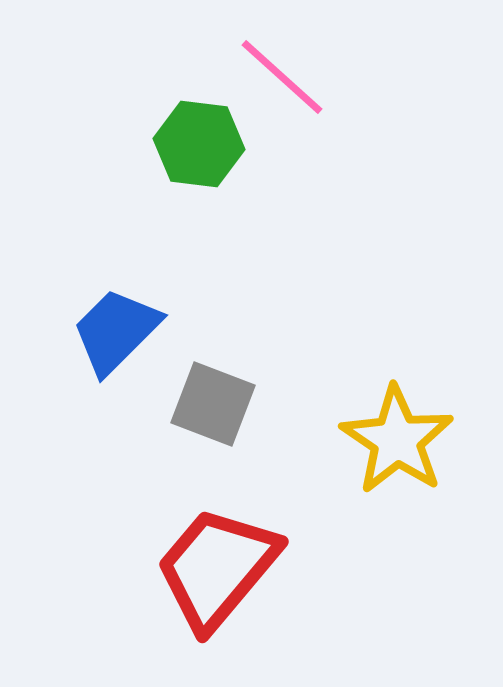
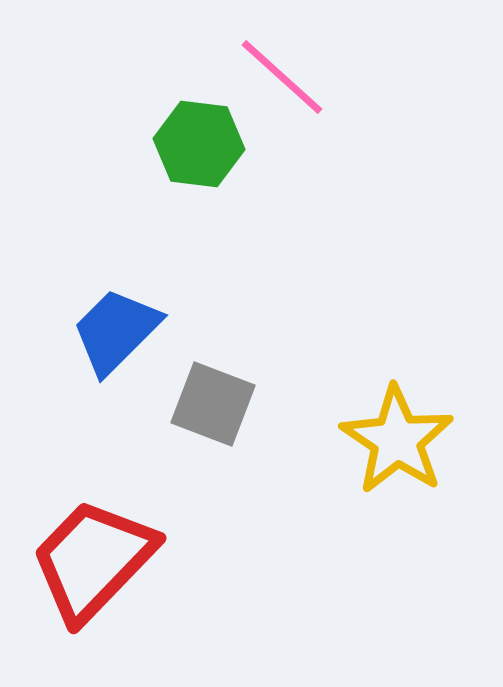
red trapezoid: moved 124 px left, 8 px up; rotated 4 degrees clockwise
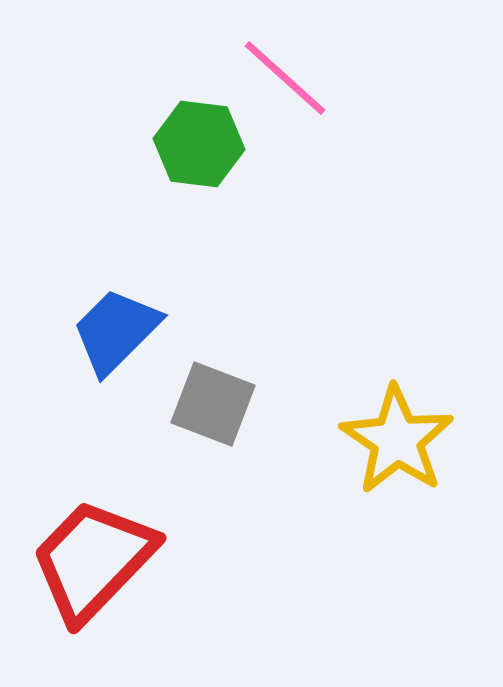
pink line: moved 3 px right, 1 px down
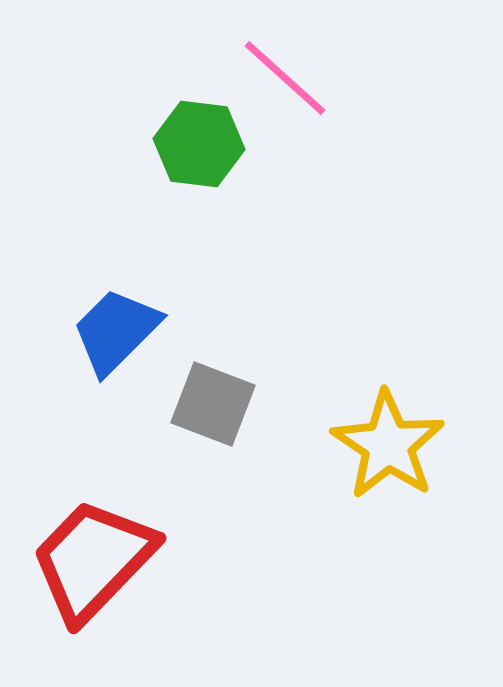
yellow star: moved 9 px left, 5 px down
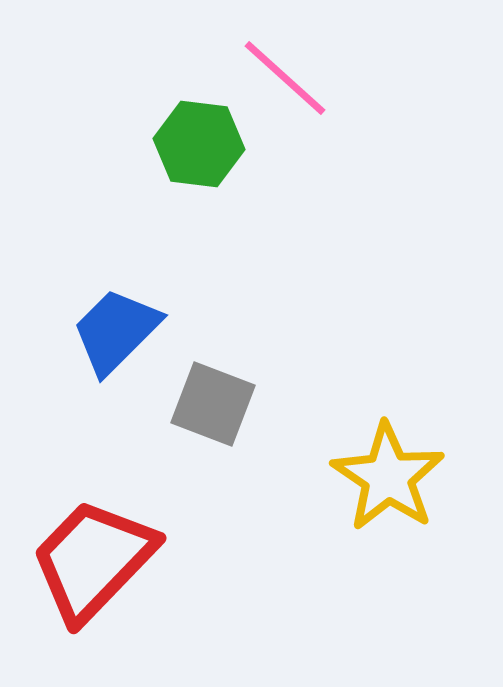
yellow star: moved 32 px down
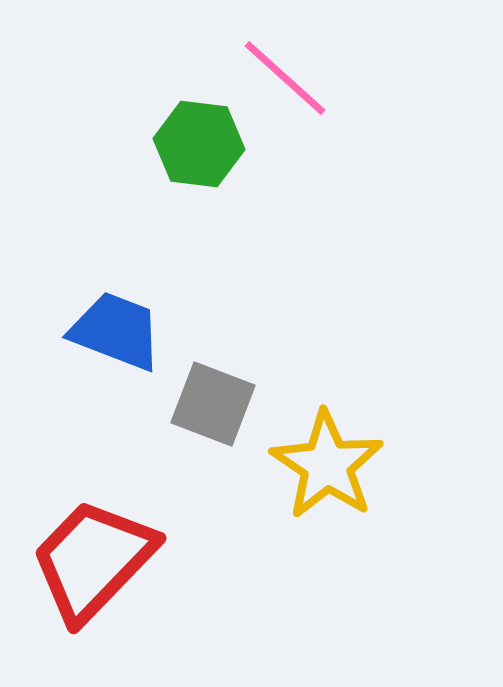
blue trapezoid: rotated 66 degrees clockwise
yellow star: moved 61 px left, 12 px up
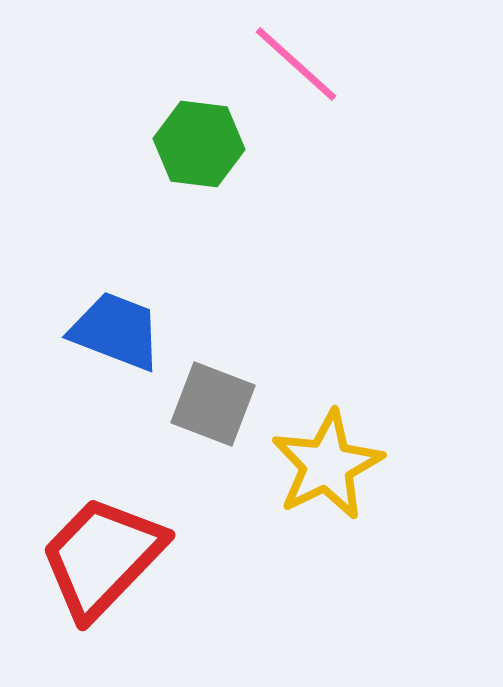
pink line: moved 11 px right, 14 px up
yellow star: rotated 12 degrees clockwise
red trapezoid: moved 9 px right, 3 px up
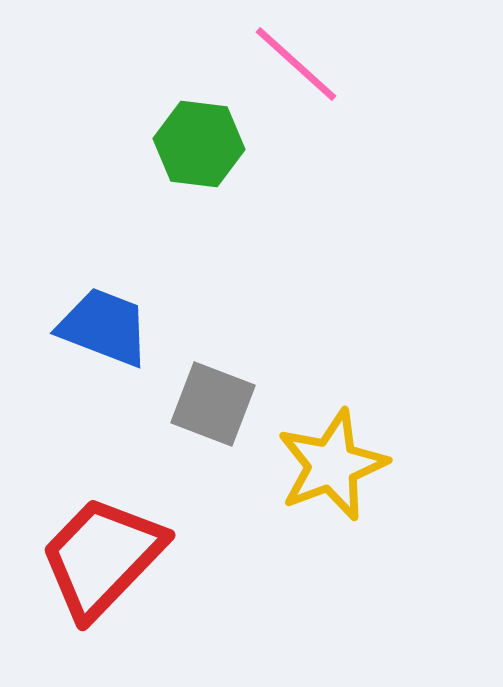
blue trapezoid: moved 12 px left, 4 px up
yellow star: moved 5 px right; rotated 5 degrees clockwise
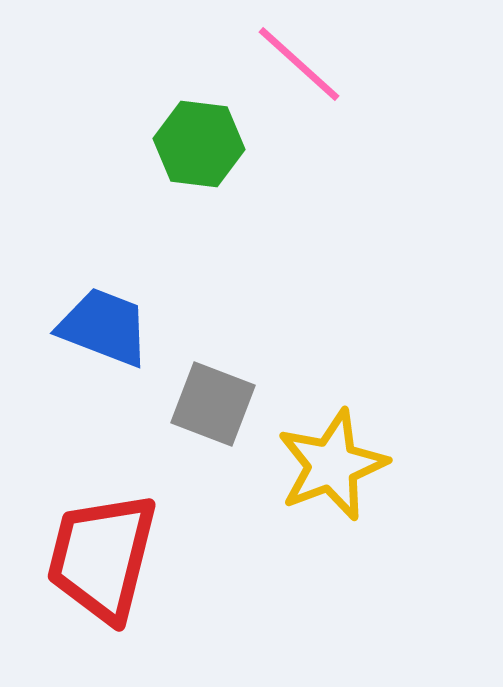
pink line: moved 3 px right
red trapezoid: rotated 30 degrees counterclockwise
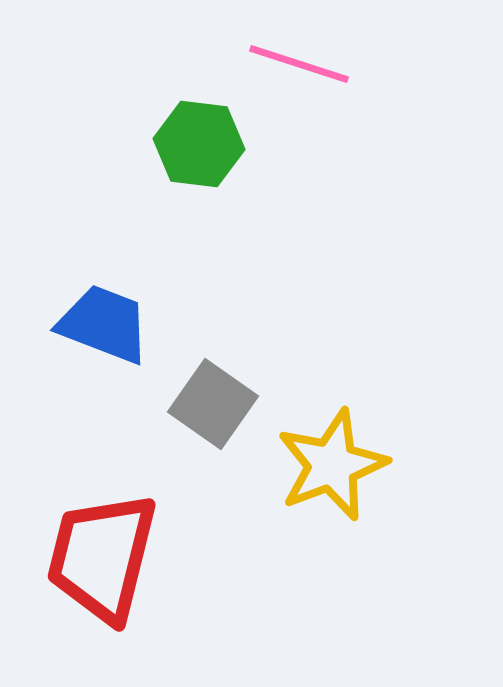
pink line: rotated 24 degrees counterclockwise
blue trapezoid: moved 3 px up
gray square: rotated 14 degrees clockwise
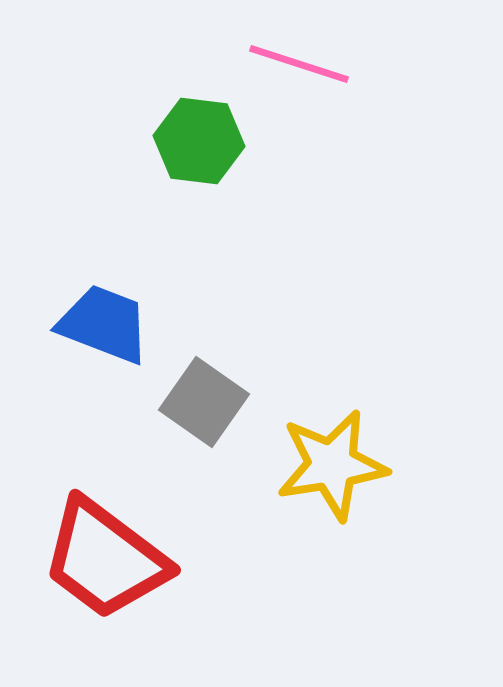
green hexagon: moved 3 px up
gray square: moved 9 px left, 2 px up
yellow star: rotated 12 degrees clockwise
red trapezoid: moved 3 px right, 2 px down; rotated 67 degrees counterclockwise
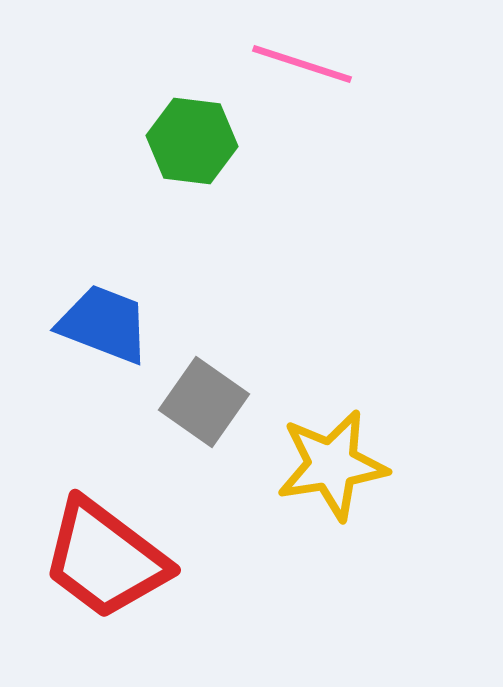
pink line: moved 3 px right
green hexagon: moved 7 px left
